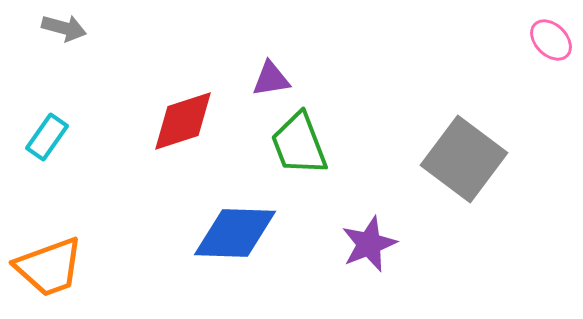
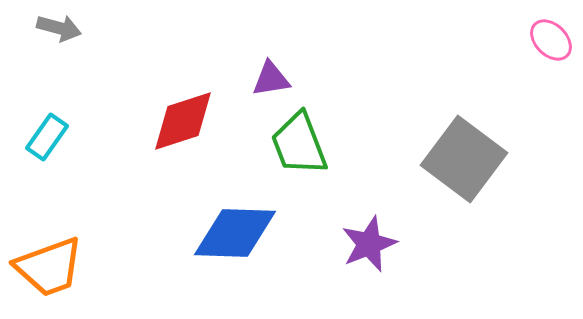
gray arrow: moved 5 px left
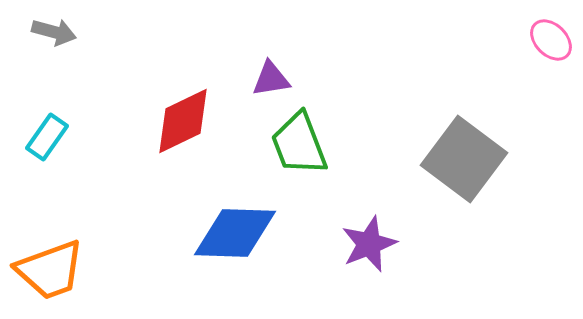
gray arrow: moved 5 px left, 4 px down
red diamond: rotated 8 degrees counterclockwise
orange trapezoid: moved 1 px right, 3 px down
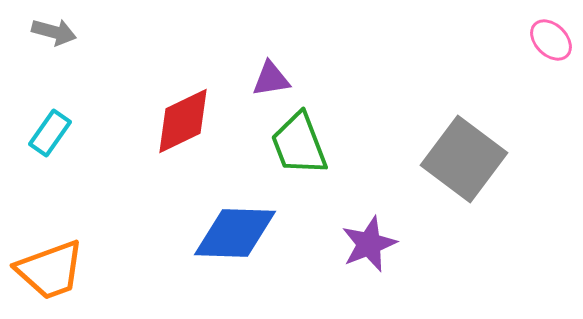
cyan rectangle: moved 3 px right, 4 px up
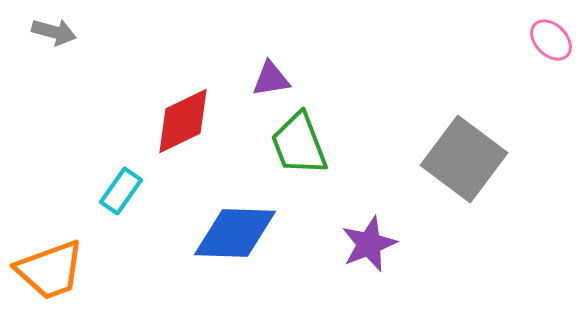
cyan rectangle: moved 71 px right, 58 px down
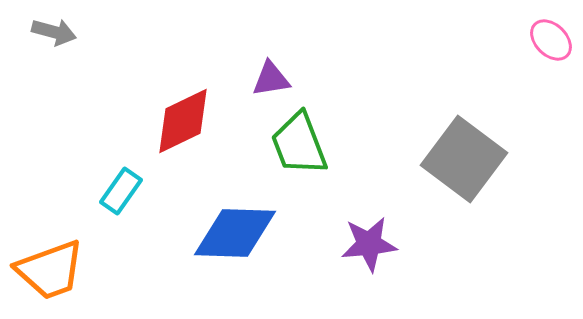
purple star: rotated 16 degrees clockwise
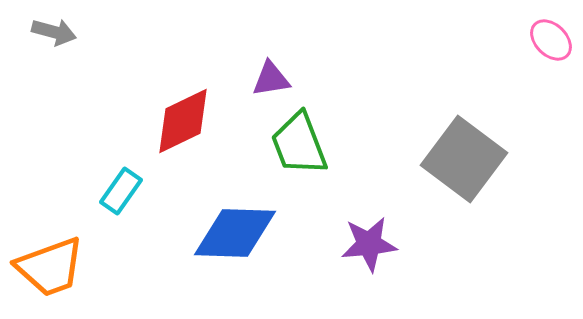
orange trapezoid: moved 3 px up
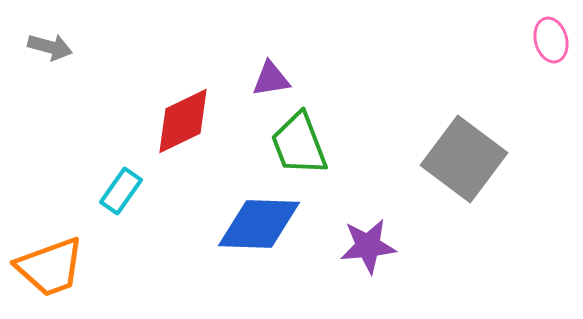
gray arrow: moved 4 px left, 15 px down
pink ellipse: rotated 30 degrees clockwise
blue diamond: moved 24 px right, 9 px up
purple star: moved 1 px left, 2 px down
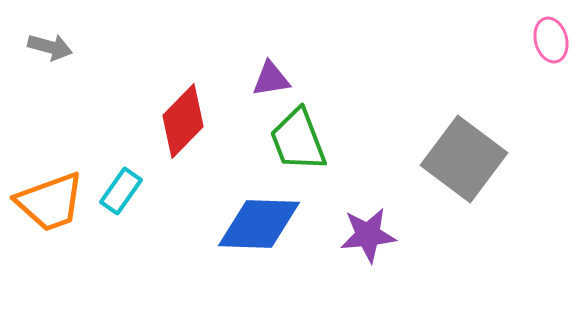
red diamond: rotated 20 degrees counterclockwise
green trapezoid: moved 1 px left, 4 px up
purple star: moved 11 px up
orange trapezoid: moved 65 px up
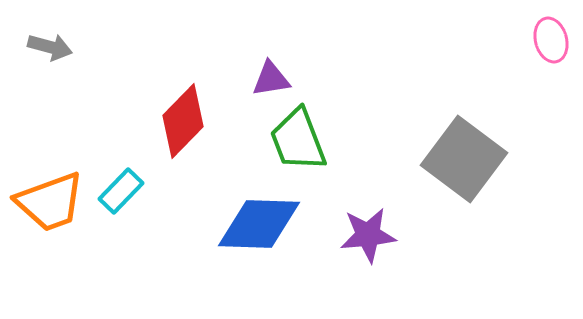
cyan rectangle: rotated 9 degrees clockwise
